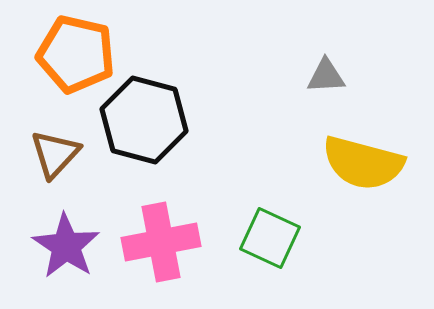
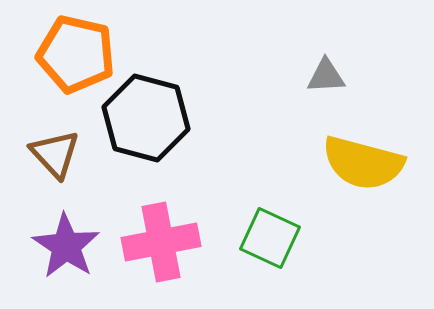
black hexagon: moved 2 px right, 2 px up
brown triangle: rotated 26 degrees counterclockwise
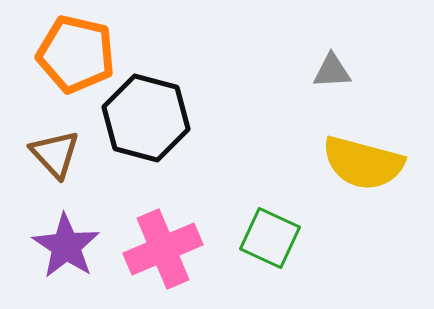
gray triangle: moved 6 px right, 5 px up
pink cross: moved 2 px right, 7 px down; rotated 12 degrees counterclockwise
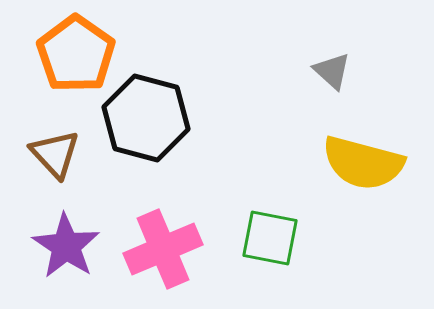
orange pentagon: rotated 22 degrees clockwise
gray triangle: rotated 45 degrees clockwise
green square: rotated 14 degrees counterclockwise
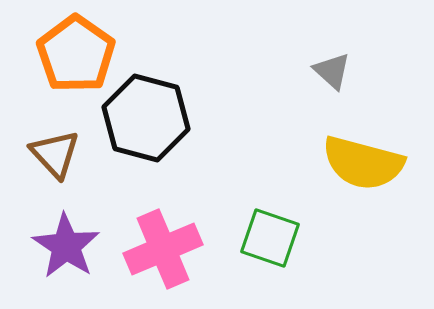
green square: rotated 8 degrees clockwise
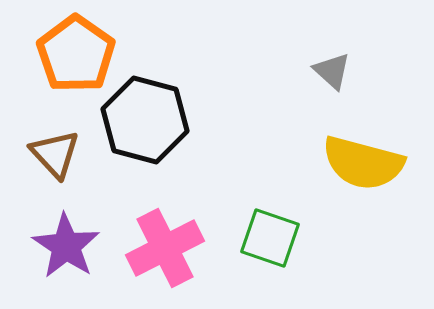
black hexagon: moved 1 px left, 2 px down
pink cross: moved 2 px right, 1 px up; rotated 4 degrees counterclockwise
